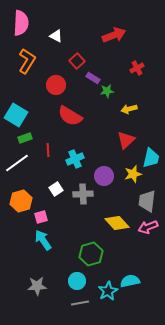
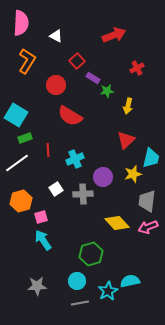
yellow arrow: moved 1 px left, 3 px up; rotated 63 degrees counterclockwise
purple circle: moved 1 px left, 1 px down
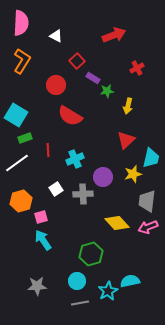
orange L-shape: moved 5 px left
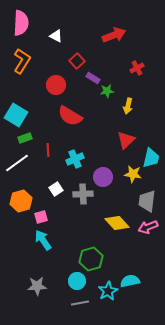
yellow star: rotated 24 degrees clockwise
green hexagon: moved 5 px down
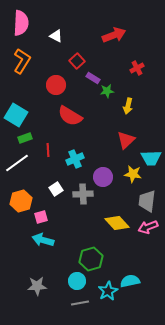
cyan trapezoid: rotated 75 degrees clockwise
cyan arrow: rotated 40 degrees counterclockwise
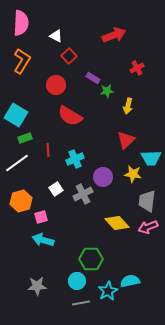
red square: moved 8 px left, 5 px up
gray cross: rotated 24 degrees counterclockwise
green hexagon: rotated 15 degrees clockwise
gray line: moved 1 px right
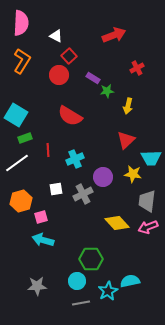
red circle: moved 3 px right, 10 px up
white square: rotated 24 degrees clockwise
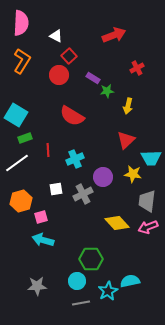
red semicircle: moved 2 px right
